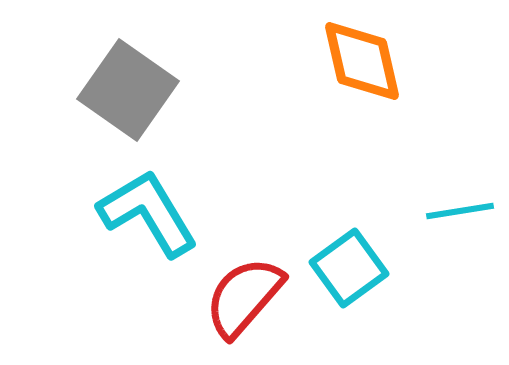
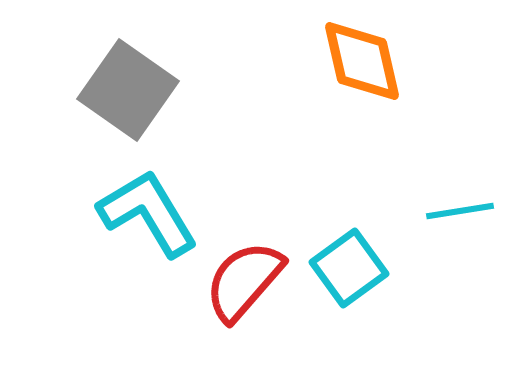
red semicircle: moved 16 px up
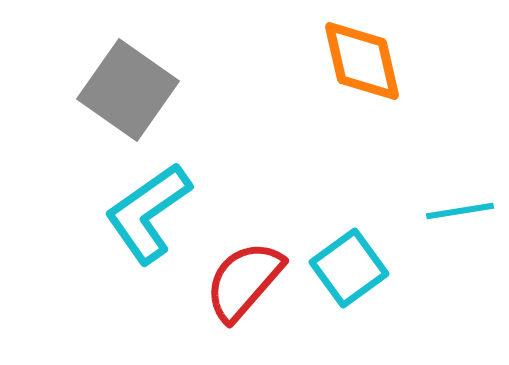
cyan L-shape: rotated 94 degrees counterclockwise
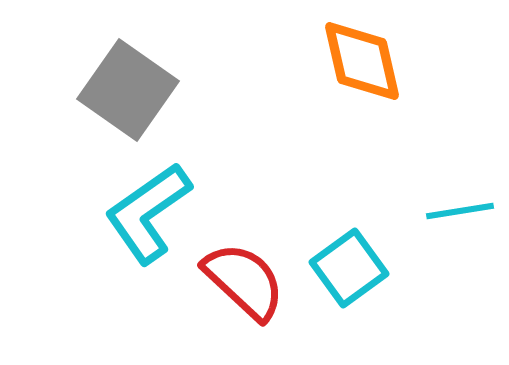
red semicircle: rotated 92 degrees clockwise
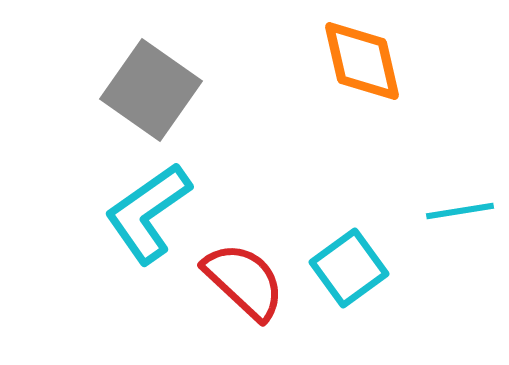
gray square: moved 23 px right
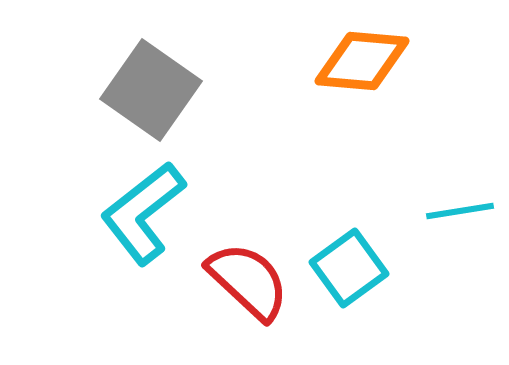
orange diamond: rotated 72 degrees counterclockwise
cyan L-shape: moved 5 px left; rotated 3 degrees counterclockwise
red semicircle: moved 4 px right
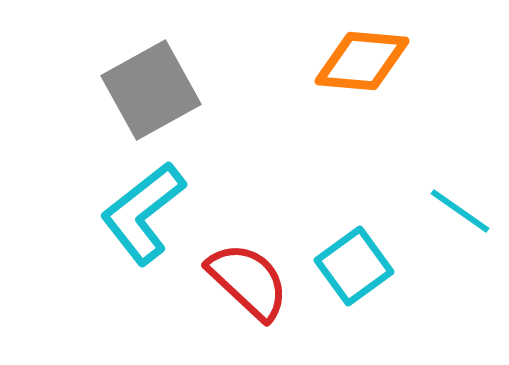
gray square: rotated 26 degrees clockwise
cyan line: rotated 44 degrees clockwise
cyan square: moved 5 px right, 2 px up
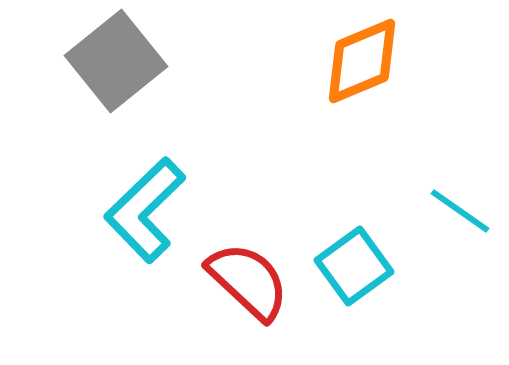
orange diamond: rotated 28 degrees counterclockwise
gray square: moved 35 px left, 29 px up; rotated 10 degrees counterclockwise
cyan L-shape: moved 2 px right, 3 px up; rotated 6 degrees counterclockwise
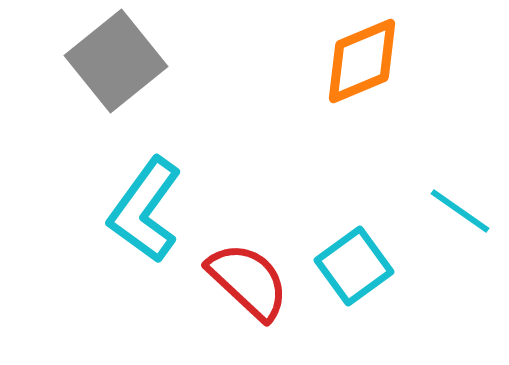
cyan L-shape: rotated 10 degrees counterclockwise
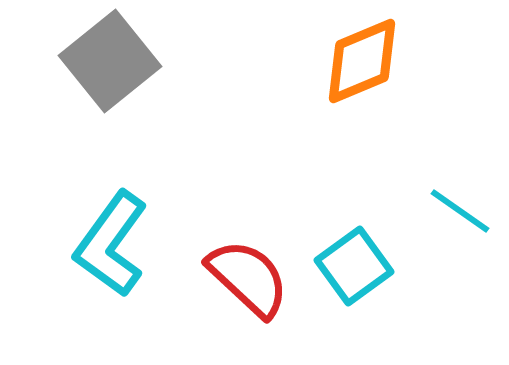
gray square: moved 6 px left
cyan L-shape: moved 34 px left, 34 px down
red semicircle: moved 3 px up
